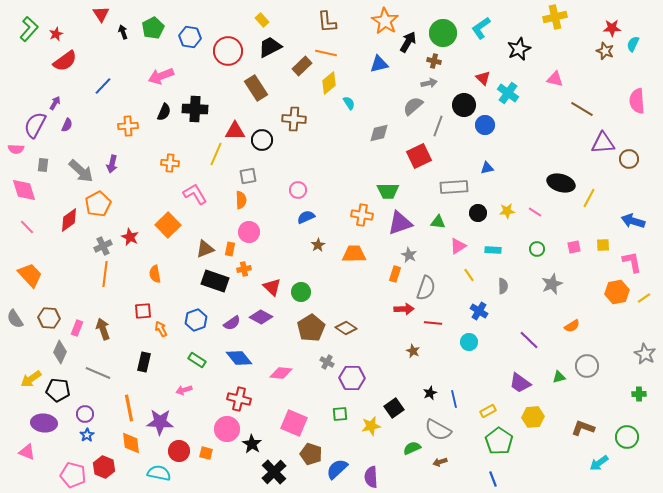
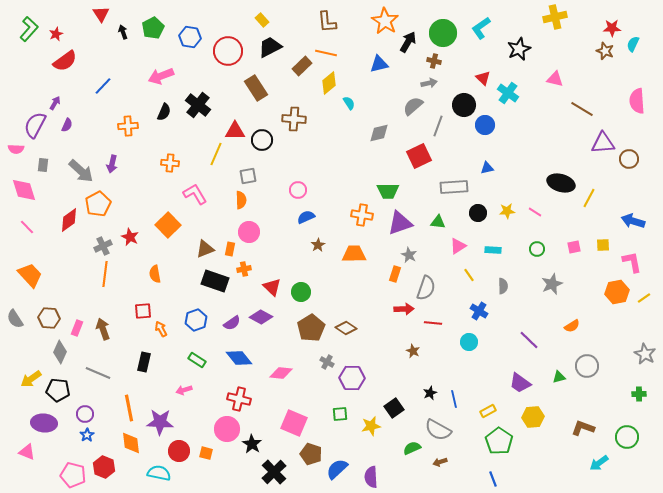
black cross at (195, 109): moved 3 px right, 4 px up; rotated 35 degrees clockwise
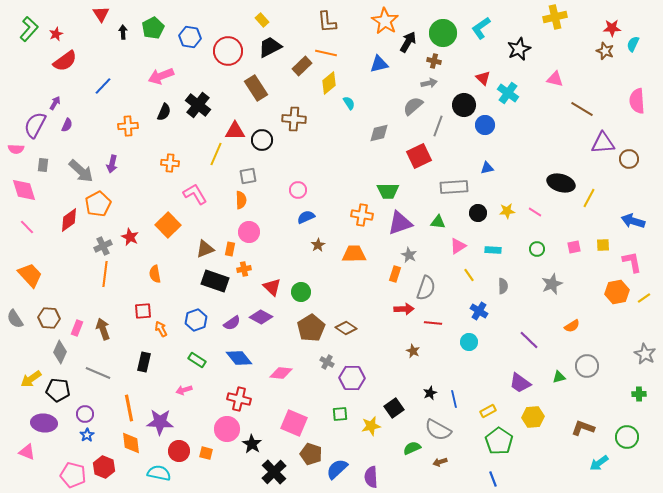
black arrow at (123, 32): rotated 16 degrees clockwise
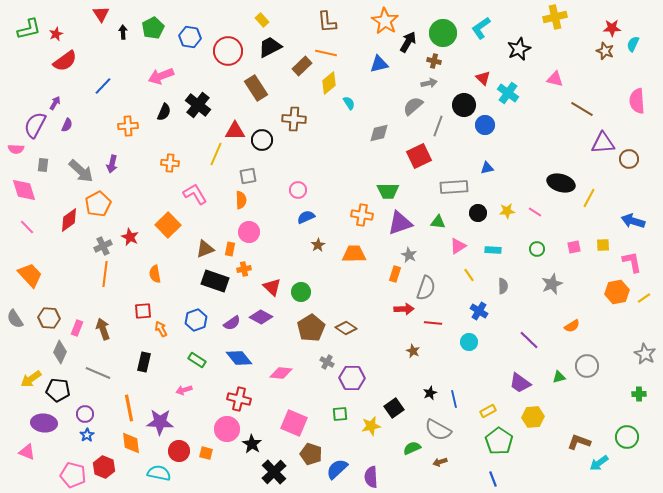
green L-shape at (29, 29): rotated 35 degrees clockwise
brown L-shape at (583, 428): moved 4 px left, 14 px down
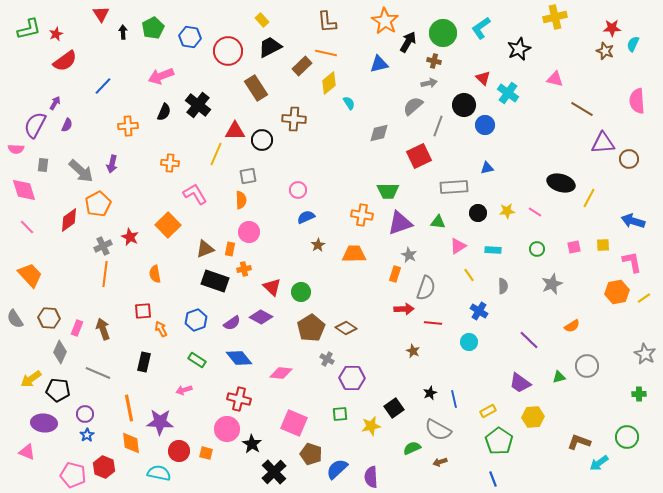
gray cross at (327, 362): moved 3 px up
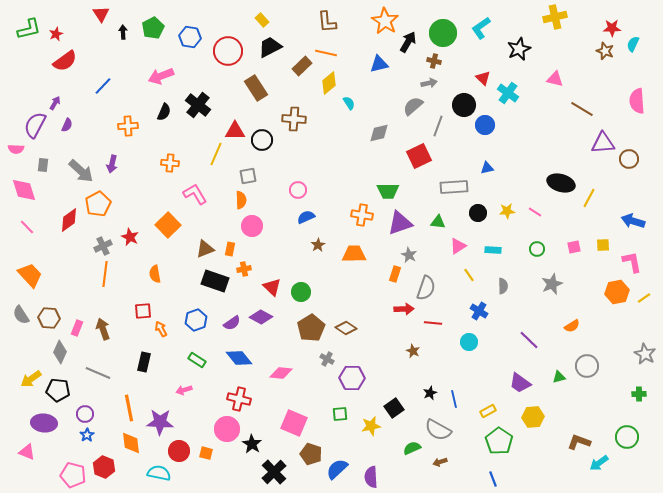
pink circle at (249, 232): moved 3 px right, 6 px up
gray semicircle at (15, 319): moved 6 px right, 4 px up
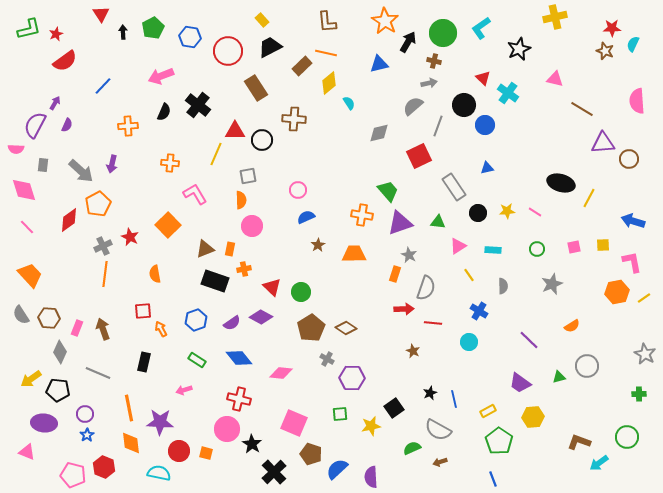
gray rectangle at (454, 187): rotated 60 degrees clockwise
green trapezoid at (388, 191): rotated 130 degrees counterclockwise
